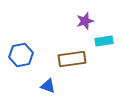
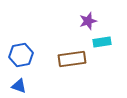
purple star: moved 3 px right
cyan rectangle: moved 2 px left, 1 px down
blue triangle: moved 29 px left
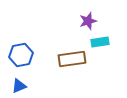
cyan rectangle: moved 2 px left
blue triangle: rotated 42 degrees counterclockwise
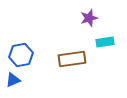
purple star: moved 1 px right, 3 px up
cyan rectangle: moved 5 px right
blue triangle: moved 6 px left, 6 px up
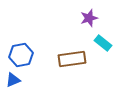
cyan rectangle: moved 2 px left, 1 px down; rotated 48 degrees clockwise
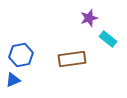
cyan rectangle: moved 5 px right, 4 px up
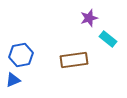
brown rectangle: moved 2 px right, 1 px down
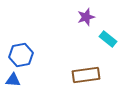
purple star: moved 3 px left, 1 px up
brown rectangle: moved 12 px right, 15 px down
blue triangle: rotated 28 degrees clockwise
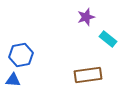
brown rectangle: moved 2 px right
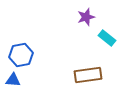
cyan rectangle: moved 1 px left, 1 px up
